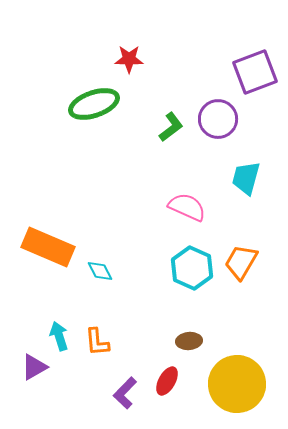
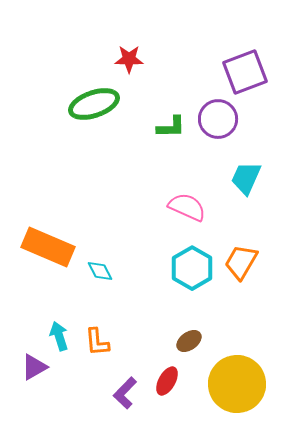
purple square: moved 10 px left
green L-shape: rotated 36 degrees clockwise
cyan trapezoid: rotated 9 degrees clockwise
cyan hexagon: rotated 6 degrees clockwise
brown ellipse: rotated 30 degrees counterclockwise
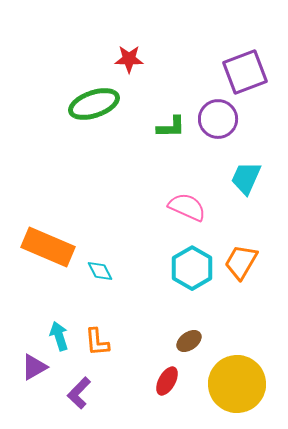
purple L-shape: moved 46 px left
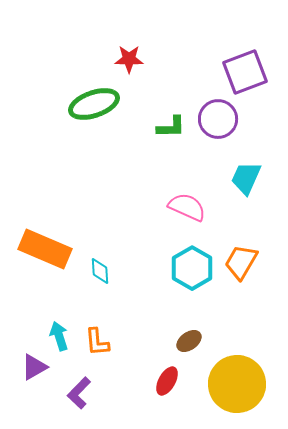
orange rectangle: moved 3 px left, 2 px down
cyan diamond: rotated 24 degrees clockwise
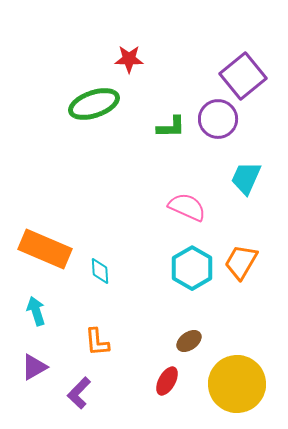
purple square: moved 2 px left, 4 px down; rotated 18 degrees counterclockwise
cyan arrow: moved 23 px left, 25 px up
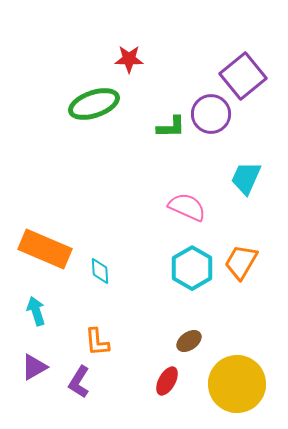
purple circle: moved 7 px left, 5 px up
purple L-shape: moved 11 px up; rotated 12 degrees counterclockwise
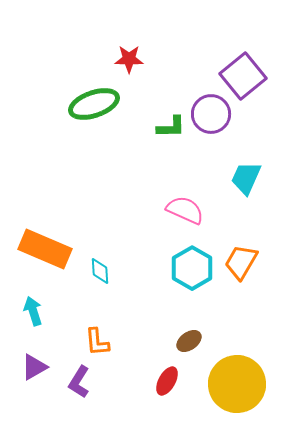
pink semicircle: moved 2 px left, 3 px down
cyan arrow: moved 3 px left
